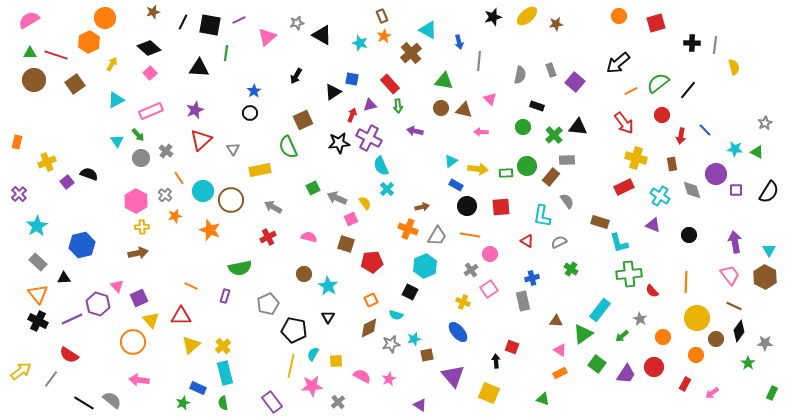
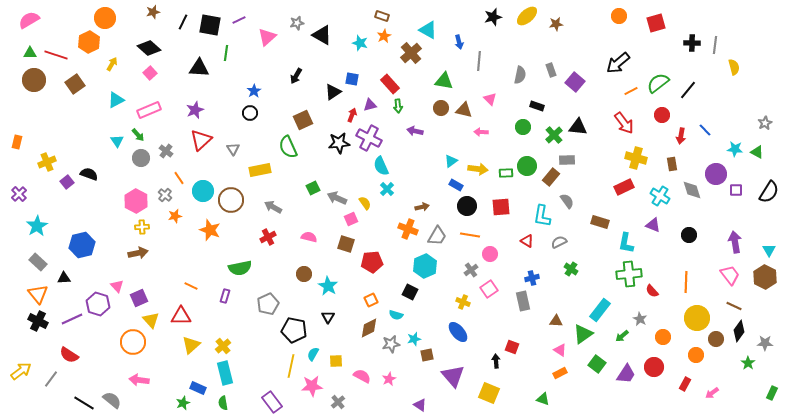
brown rectangle at (382, 16): rotated 48 degrees counterclockwise
pink rectangle at (151, 111): moved 2 px left, 1 px up
cyan L-shape at (619, 243): moved 7 px right; rotated 25 degrees clockwise
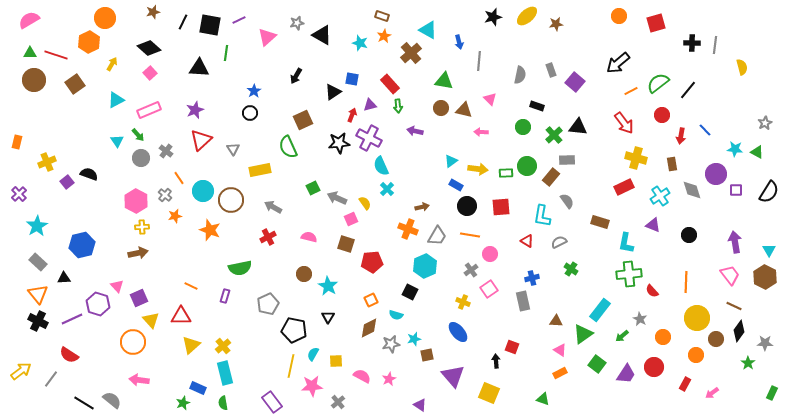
yellow semicircle at (734, 67): moved 8 px right
cyan cross at (660, 196): rotated 24 degrees clockwise
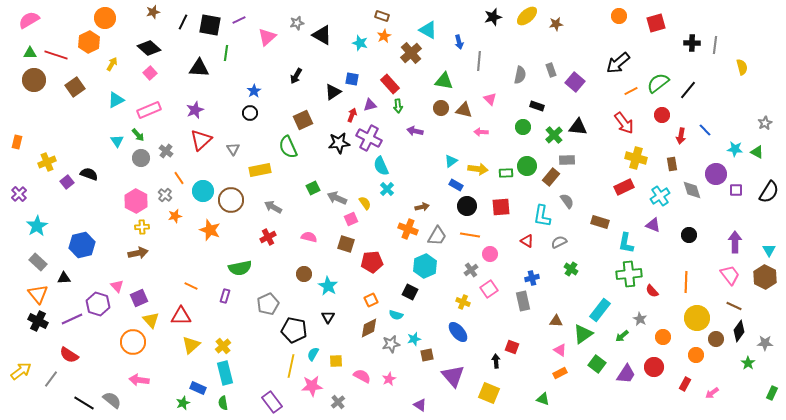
brown square at (75, 84): moved 3 px down
purple arrow at (735, 242): rotated 10 degrees clockwise
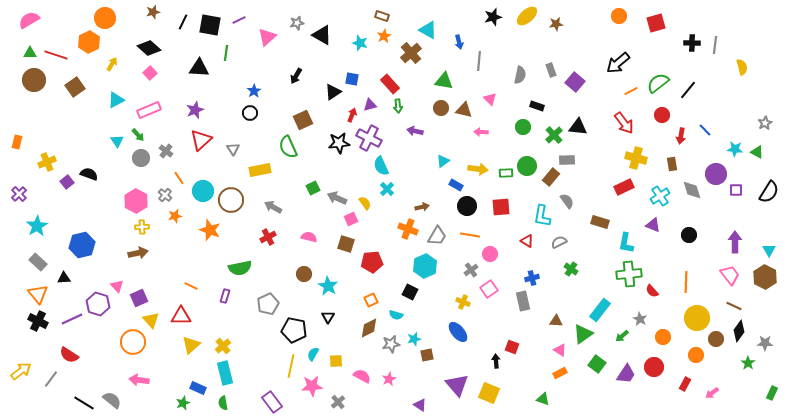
cyan triangle at (451, 161): moved 8 px left
purple triangle at (453, 376): moved 4 px right, 9 px down
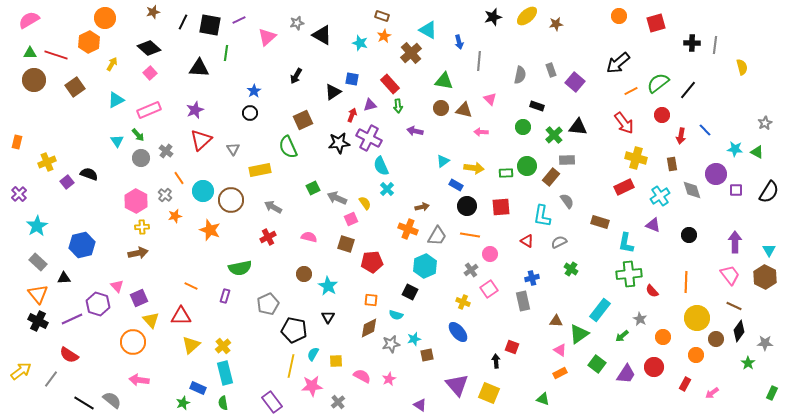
yellow arrow at (478, 169): moved 4 px left, 1 px up
orange square at (371, 300): rotated 32 degrees clockwise
green triangle at (583, 334): moved 4 px left
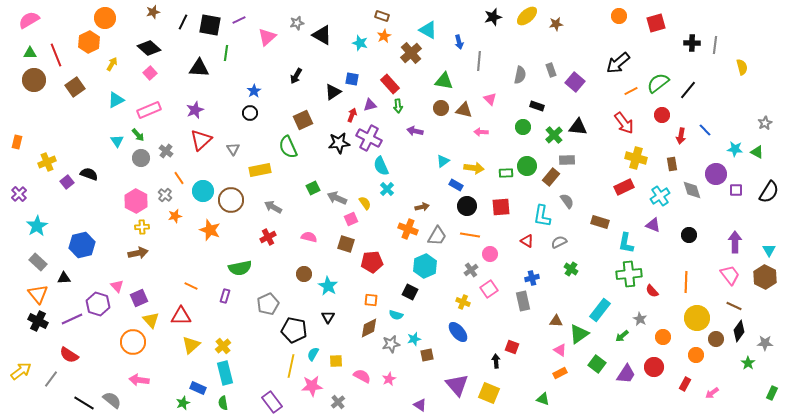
red line at (56, 55): rotated 50 degrees clockwise
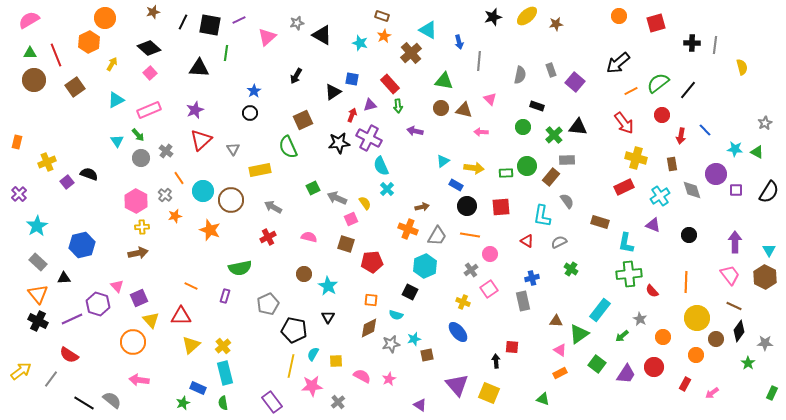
red square at (512, 347): rotated 16 degrees counterclockwise
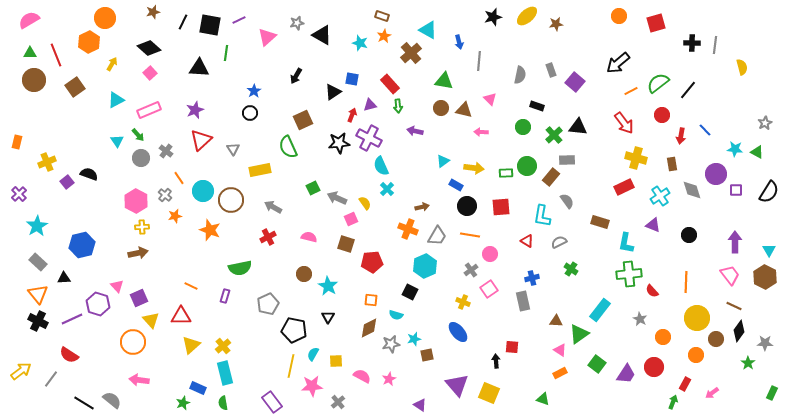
green arrow at (622, 336): moved 51 px right, 66 px down; rotated 152 degrees clockwise
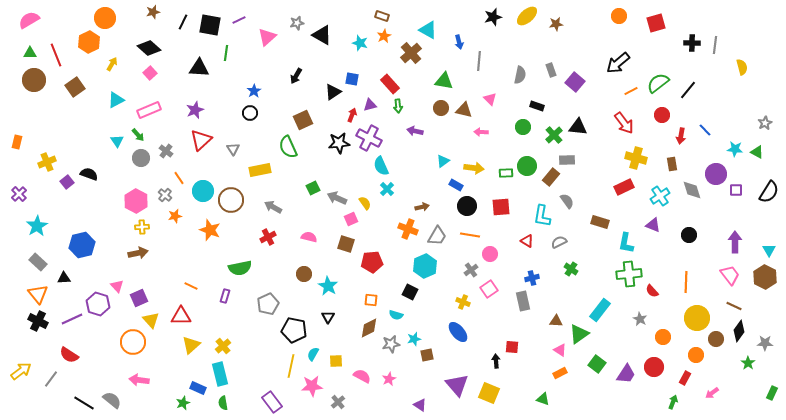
cyan rectangle at (225, 373): moved 5 px left, 1 px down
red rectangle at (685, 384): moved 6 px up
